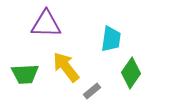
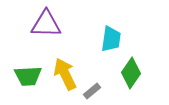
yellow arrow: moved 1 px left, 7 px down; rotated 12 degrees clockwise
green trapezoid: moved 3 px right, 2 px down
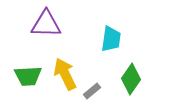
green diamond: moved 6 px down
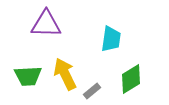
green diamond: rotated 24 degrees clockwise
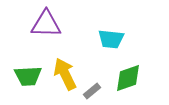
cyan trapezoid: rotated 88 degrees clockwise
green diamond: moved 3 px left, 1 px up; rotated 12 degrees clockwise
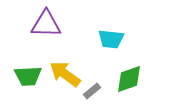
yellow arrow: rotated 28 degrees counterclockwise
green diamond: moved 1 px right, 1 px down
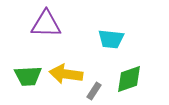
yellow arrow: moved 1 px right; rotated 28 degrees counterclockwise
gray rectangle: moved 2 px right; rotated 18 degrees counterclockwise
